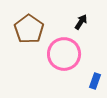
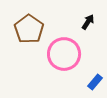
black arrow: moved 7 px right
blue rectangle: moved 1 px down; rotated 21 degrees clockwise
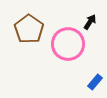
black arrow: moved 2 px right
pink circle: moved 4 px right, 10 px up
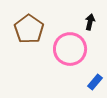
black arrow: rotated 21 degrees counterclockwise
pink circle: moved 2 px right, 5 px down
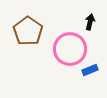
brown pentagon: moved 1 px left, 2 px down
blue rectangle: moved 5 px left, 12 px up; rotated 28 degrees clockwise
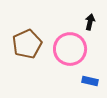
brown pentagon: moved 1 px left, 13 px down; rotated 12 degrees clockwise
blue rectangle: moved 11 px down; rotated 35 degrees clockwise
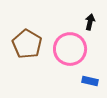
brown pentagon: rotated 16 degrees counterclockwise
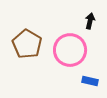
black arrow: moved 1 px up
pink circle: moved 1 px down
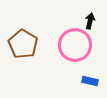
brown pentagon: moved 4 px left
pink circle: moved 5 px right, 5 px up
